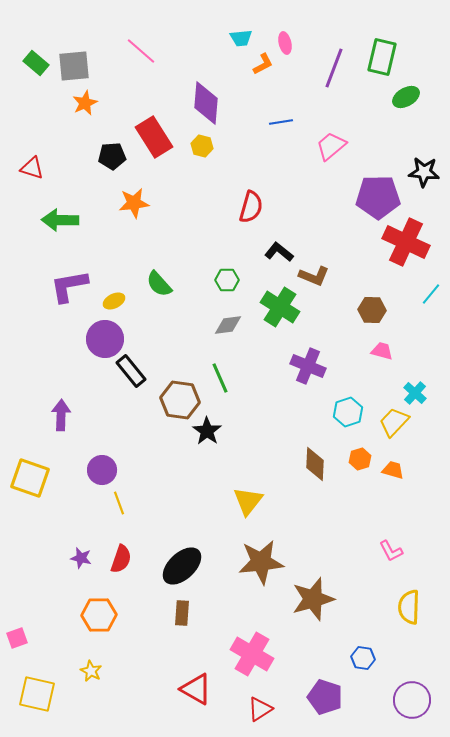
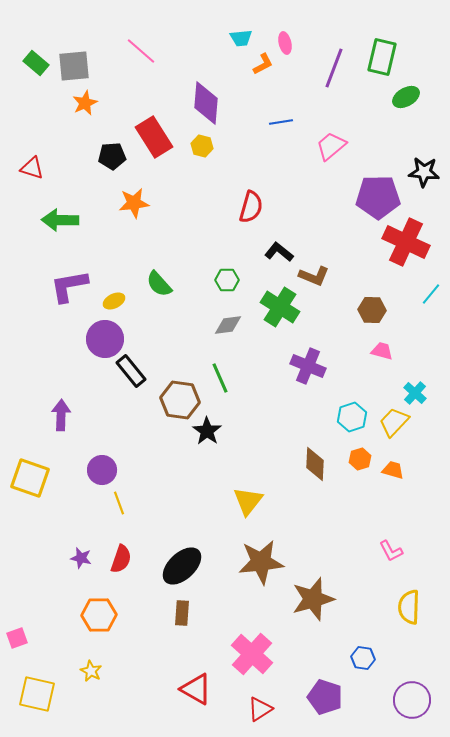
cyan hexagon at (348, 412): moved 4 px right, 5 px down
pink cross at (252, 654): rotated 12 degrees clockwise
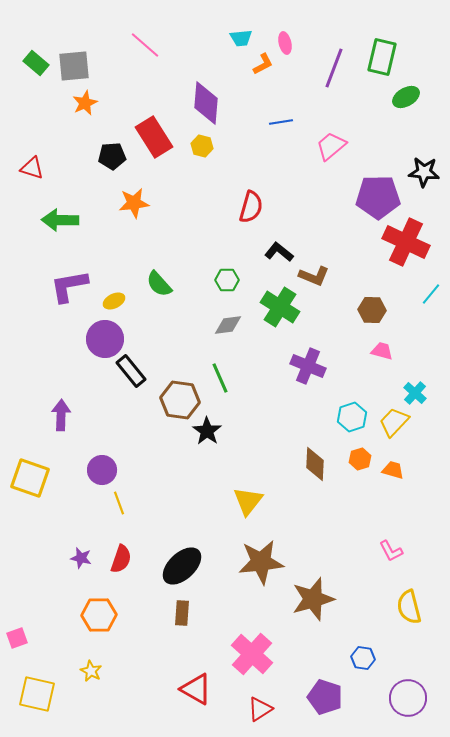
pink line at (141, 51): moved 4 px right, 6 px up
yellow semicircle at (409, 607): rotated 16 degrees counterclockwise
purple circle at (412, 700): moved 4 px left, 2 px up
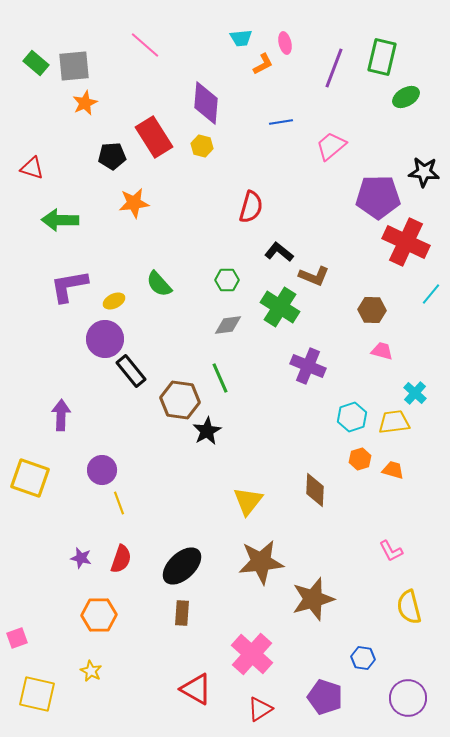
yellow trapezoid at (394, 422): rotated 40 degrees clockwise
black star at (207, 431): rotated 8 degrees clockwise
brown diamond at (315, 464): moved 26 px down
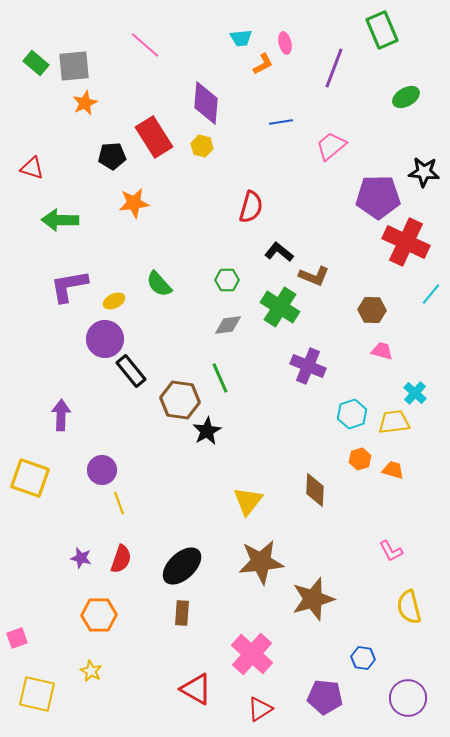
green rectangle at (382, 57): moved 27 px up; rotated 36 degrees counterclockwise
cyan hexagon at (352, 417): moved 3 px up
purple pentagon at (325, 697): rotated 12 degrees counterclockwise
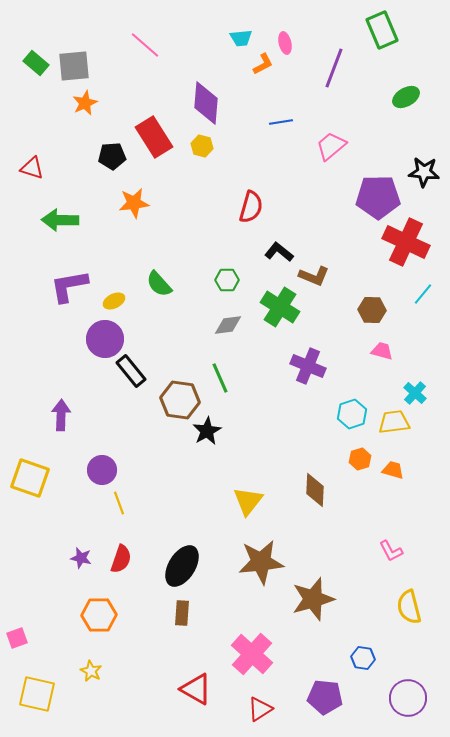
cyan line at (431, 294): moved 8 px left
black ellipse at (182, 566): rotated 15 degrees counterclockwise
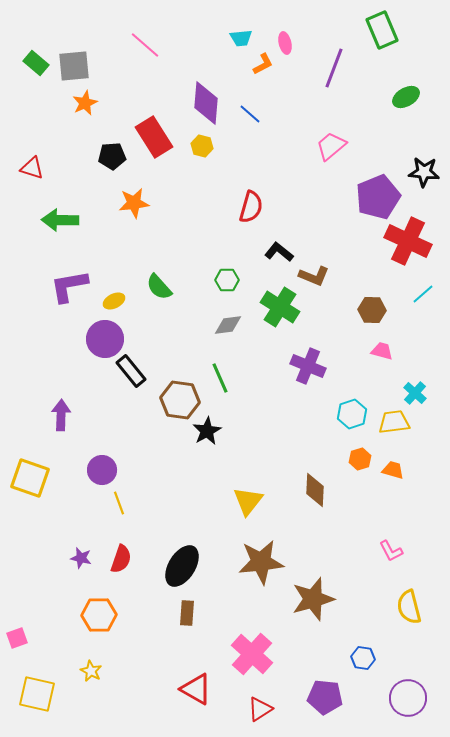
blue line at (281, 122): moved 31 px left, 8 px up; rotated 50 degrees clockwise
purple pentagon at (378, 197): rotated 21 degrees counterclockwise
red cross at (406, 242): moved 2 px right, 1 px up
green semicircle at (159, 284): moved 3 px down
cyan line at (423, 294): rotated 10 degrees clockwise
brown rectangle at (182, 613): moved 5 px right
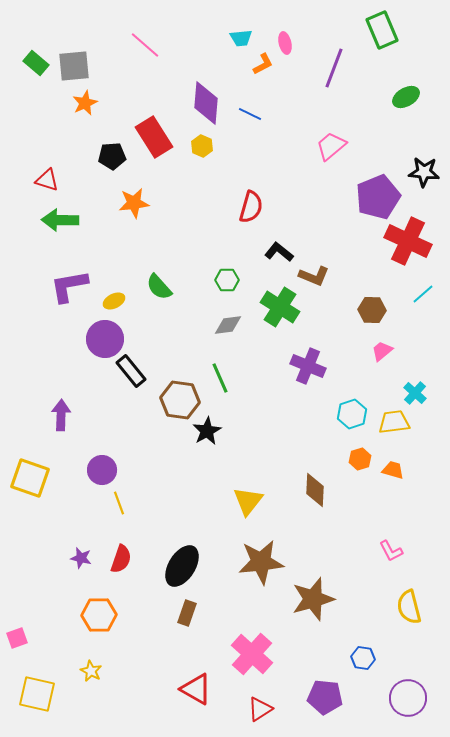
blue line at (250, 114): rotated 15 degrees counterclockwise
yellow hexagon at (202, 146): rotated 10 degrees clockwise
red triangle at (32, 168): moved 15 px right, 12 px down
pink trapezoid at (382, 351): rotated 55 degrees counterclockwise
brown rectangle at (187, 613): rotated 15 degrees clockwise
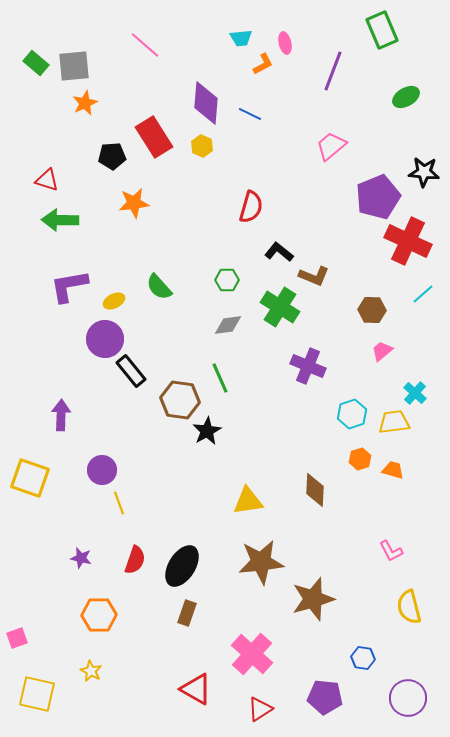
purple line at (334, 68): moved 1 px left, 3 px down
yellow triangle at (248, 501): rotated 44 degrees clockwise
red semicircle at (121, 559): moved 14 px right, 1 px down
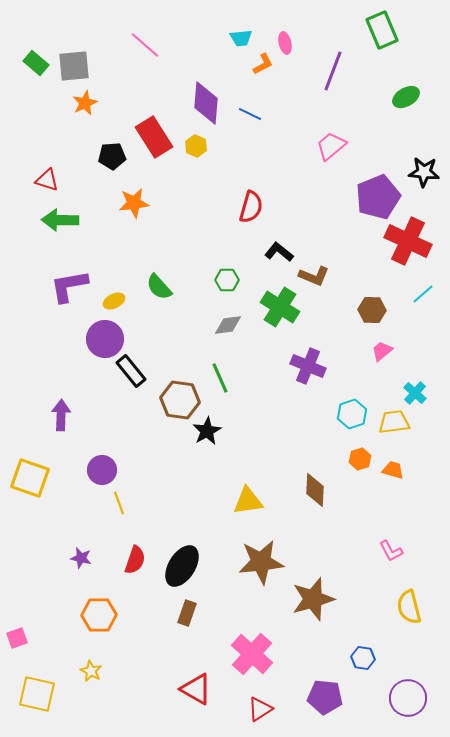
yellow hexagon at (202, 146): moved 6 px left
